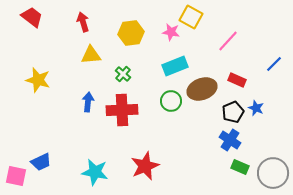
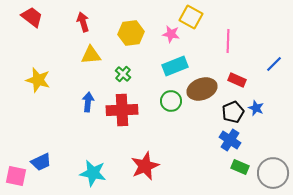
pink star: moved 2 px down
pink line: rotated 40 degrees counterclockwise
cyan star: moved 2 px left, 1 px down
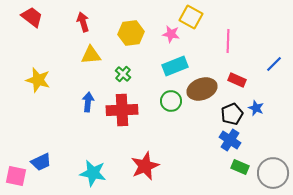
black pentagon: moved 1 px left, 2 px down
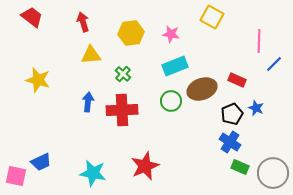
yellow square: moved 21 px right
pink line: moved 31 px right
blue cross: moved 2 px down
